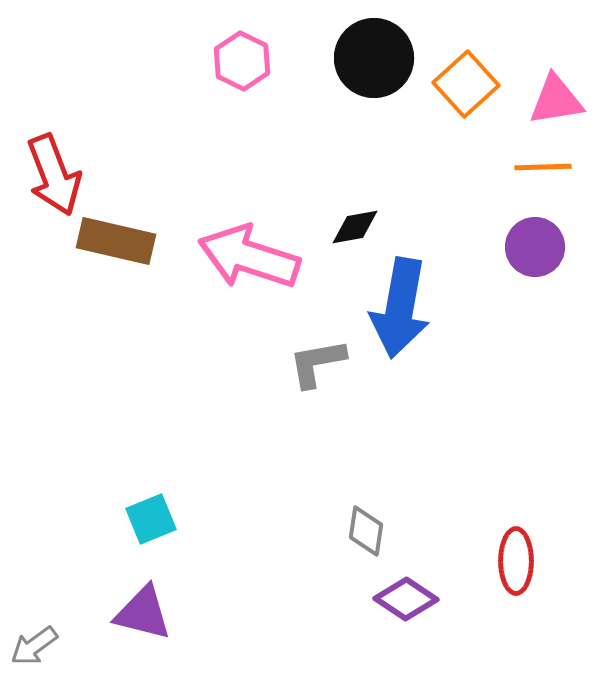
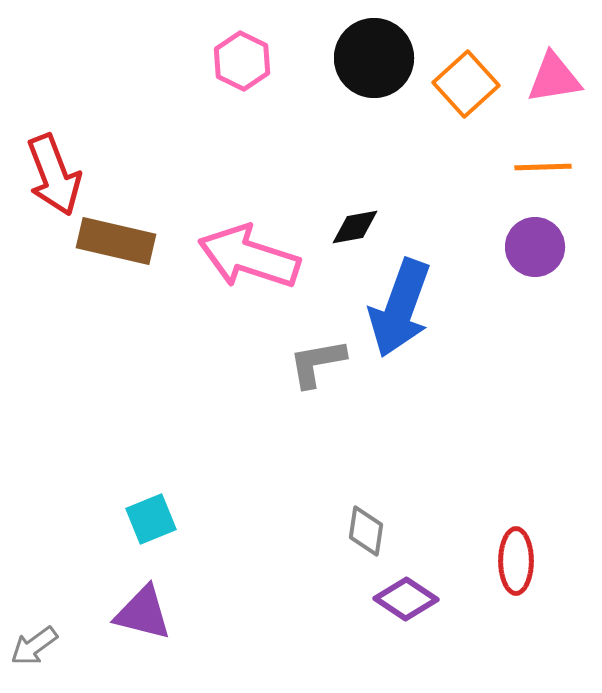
pink triangle: moved 2 px left, 22 px up
blue arrow: rotated 10 degrees clockwise
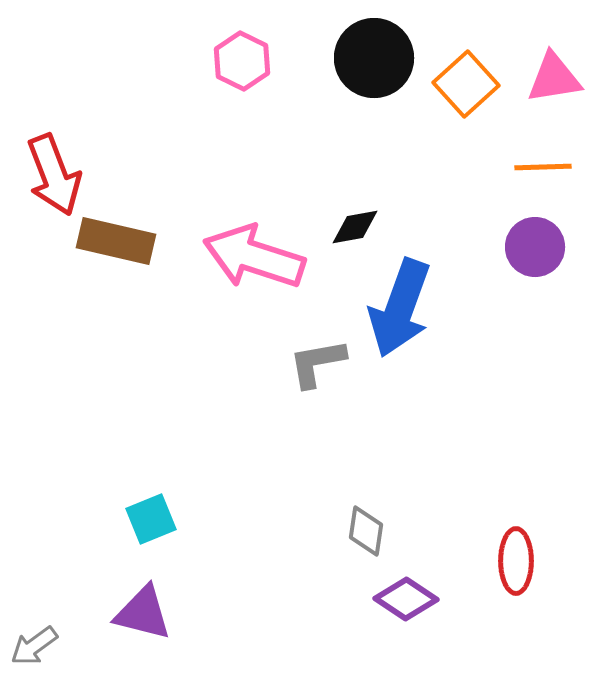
pink arrow: moved 5 px right
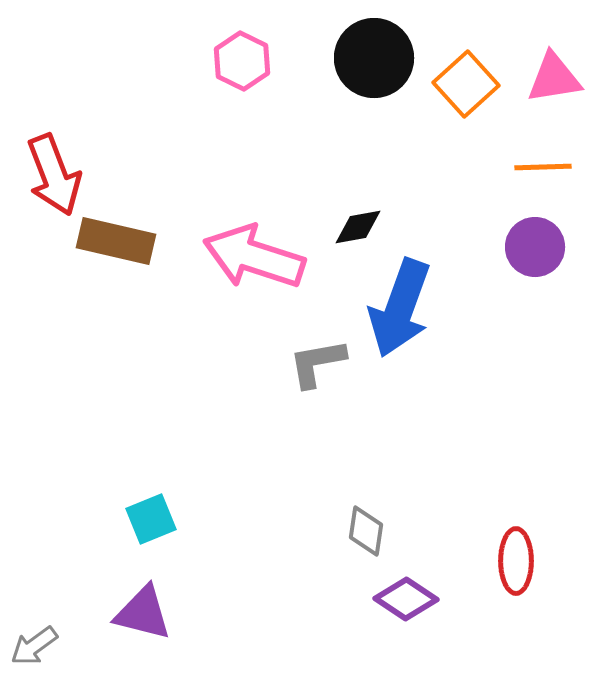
black diamond: moved 3 px right
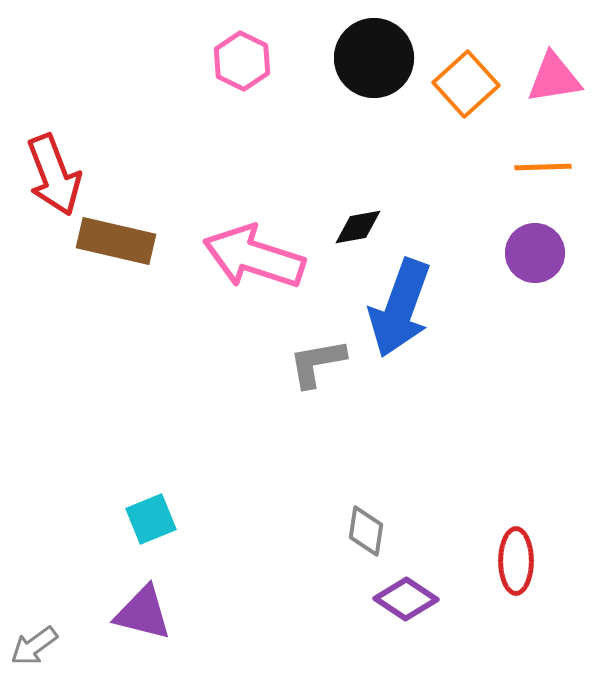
purple circle: moved 6 px down
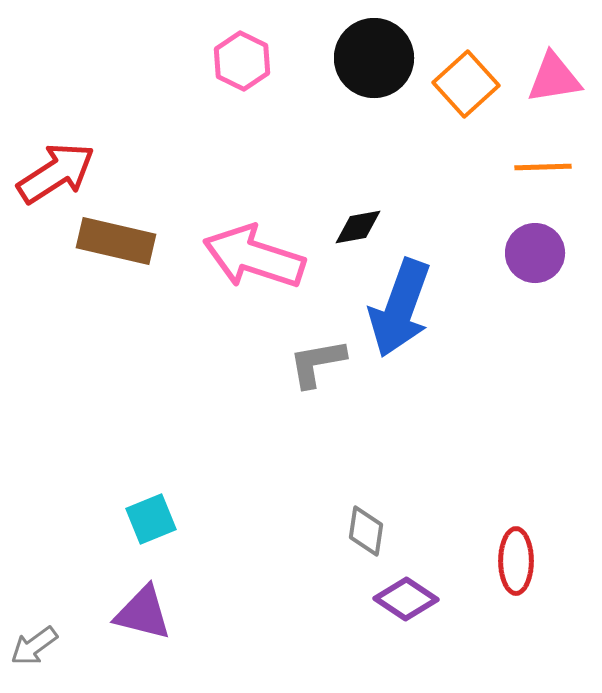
red arrow: moved 2 px right, 2 px up; rotated 102 degrees counterclockwise
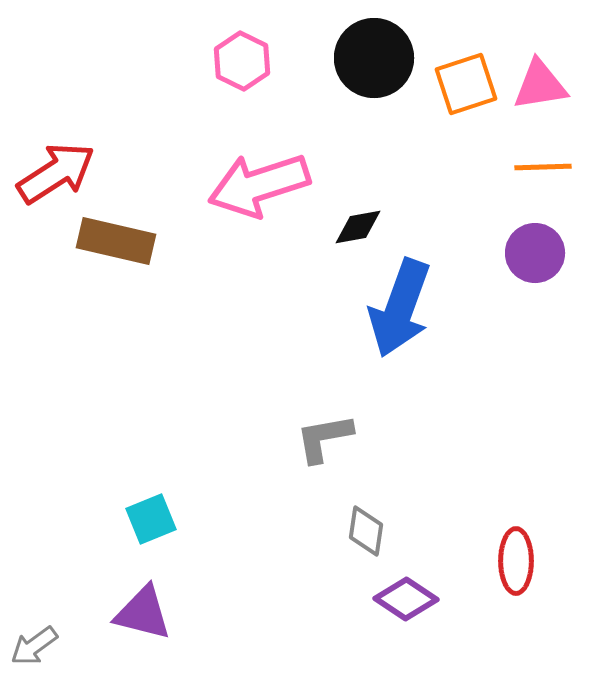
pink triangle: moved 14 px left, 7 px down
orange square: rotated 24 degrees clockwise
pink arrow: moved 5 px right, 72 px up; rotated 36 degrees counterclockwise
gray L-shape: moved 7 px right, 75 px down
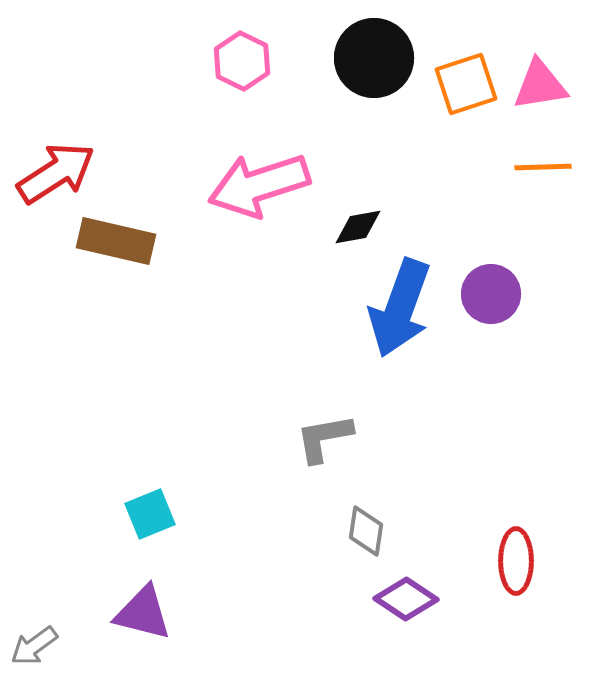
purple circle: moved 44 px left, 41 px down
cyan square: moved 1 px left, 5 px up
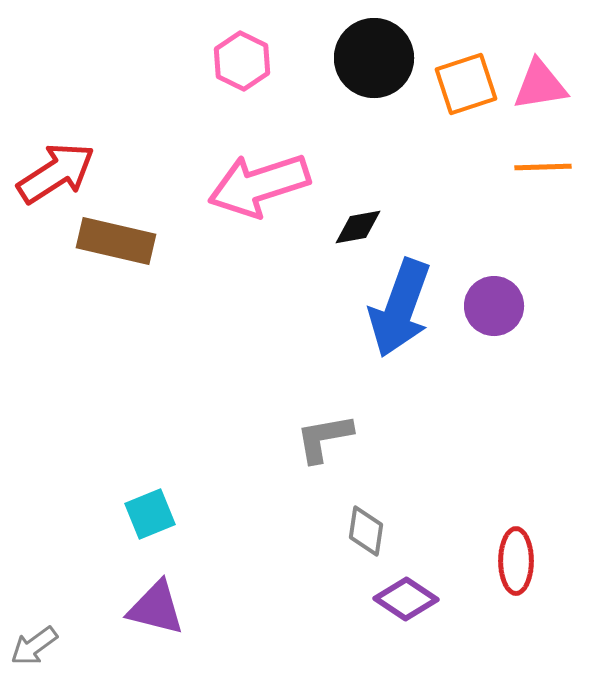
purple circle: moved 3 px right, 12 px down
purple triangle: moved 13 px right, 5 px up
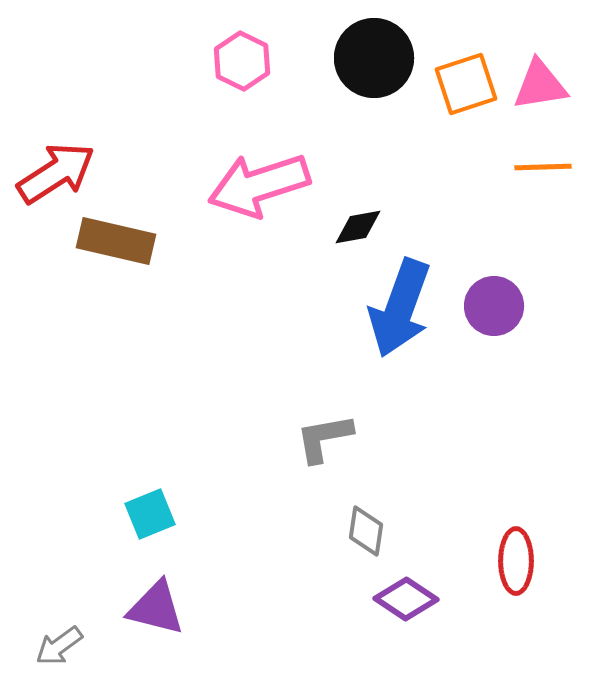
gray arrow: moved 25 px right
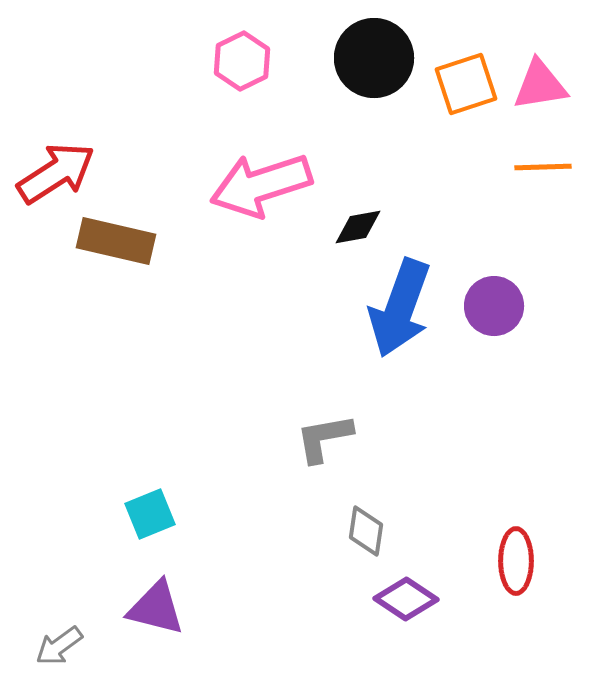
pink hexagon: rotated 8 degrees clockwise
pink arrow: moved 2 px right
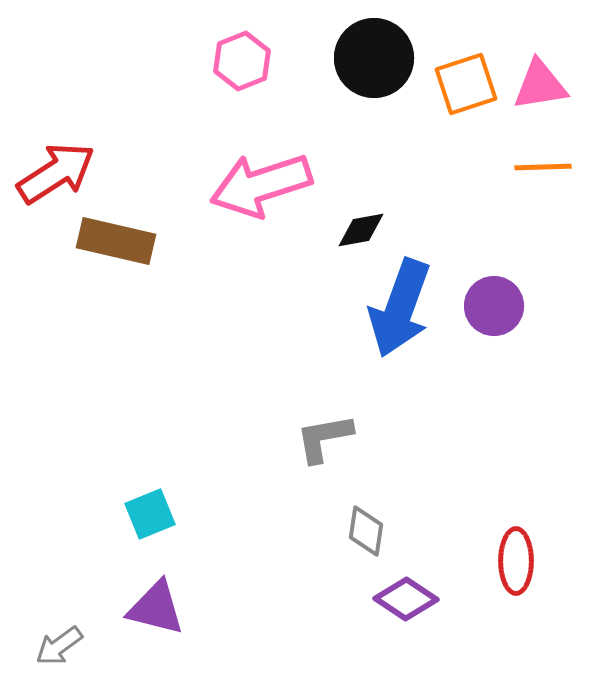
pink hexagon: rotated 4 degrees clockwise
black diamond: moved 3 px right, 3 px down
